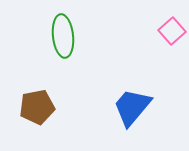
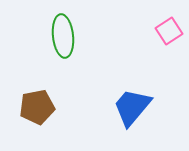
pink square: moved 3 px left; rotated 8 degrees clockwise
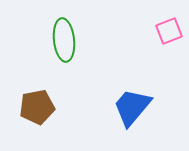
pink square: rotated 12 degrees clockwise
green ellipse: moved 1 px right, 4 px down
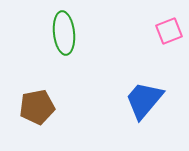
green ellipse: moved 7 px up
blue trapezoid: moved 12 px right, 7 px up
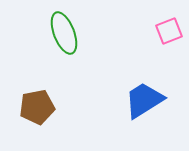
green ellipse: rotated 15 degrees counterclockwise
blue trapezoid: rotated 18 degrees clockwise
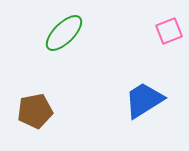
green ellipse: rotated 66 degrees clockwise
brown pentagon: moved 2 px left, 4 px down
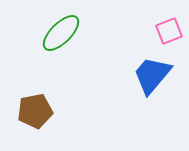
green ellipse: moved 3 px left
blue trapezoid: moved 8 px right, 25 px up; rotated 18 degrees counterclockwise
